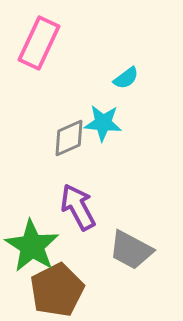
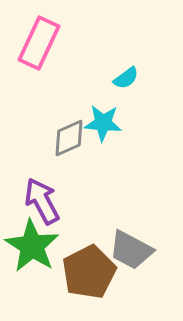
purple arrow: moved 36 px left, 6 px up
brown pentagon: moved 32 px right, 18 px up
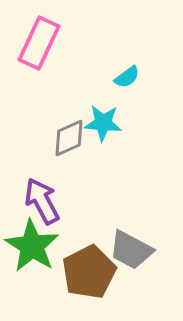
cyan semicircle: moved 1 px right, 1 px up
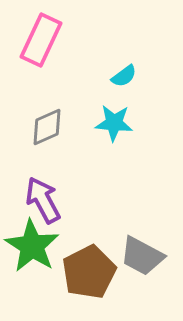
pink rectangle: moved 2 px right, 3 px up
cyan semicircle: moved 3 px left, 1 px up
cyan star: moved 11 px right
gray diamond: moved 22 px left, 11 px up
purple arrow: moved 1 px right, 1 px up
gray trapezoid: moved 11 px right, 6 px down
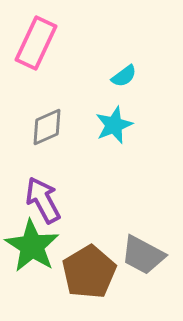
pink rectangle: moved 5 px left, 3 px down
cyan star: moved 2 px down; rotated 27 degrees counterclockwise
gray trapezoid: moved 1 px right, 1 px up
brown pentagon: rotated 4 degrees counterclockwise
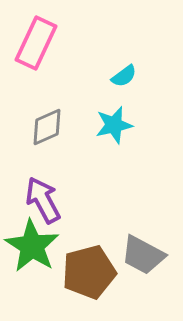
cyan star: rotated 9 degrees clockwise
brown pentagon: rotated 16 degrees clockwise
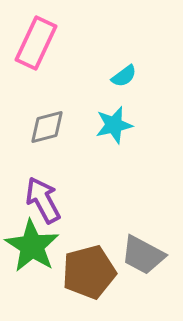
gray diamond: rotated 9 degrees clockwise
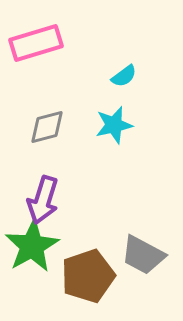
pink rectangle: rotated 48 degrees clockwise
purple arrow: rotated 135 degrees counterclockwise
green star: rotated 10 degrees clockwise
brown pentagon: moved 1 px left, 4 px down; rotated 4 degrees counterclockwise
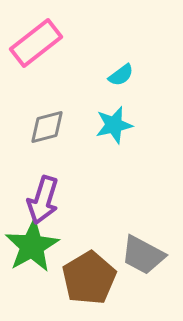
pink rectangle: rotated 21 degrees counterclockwise
cyan semicircle: moved 3 px left, 1 px up
brown pentagon: moved 1 px right, 2 px down; rotated 12 degrees counterclockwise
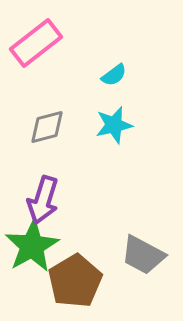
cyan semicircle: moved 7 px left
brown pentagon: moved 14 px left, 3 px down
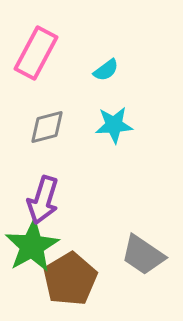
pink rectangle: moved 10 px down; rotated 24 degrees counterclockwise
cyan semicircle: moved 8 px left, 5 px up
cyan star: rotated 9 degrees clockwise
gray trapezoid: rotated 6 degrees clockwise
brown pentagon: moved 5 px left, 2 px up
